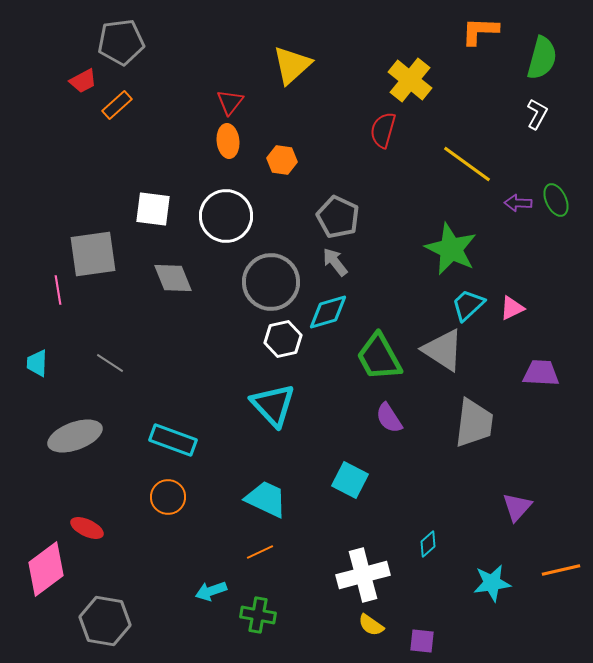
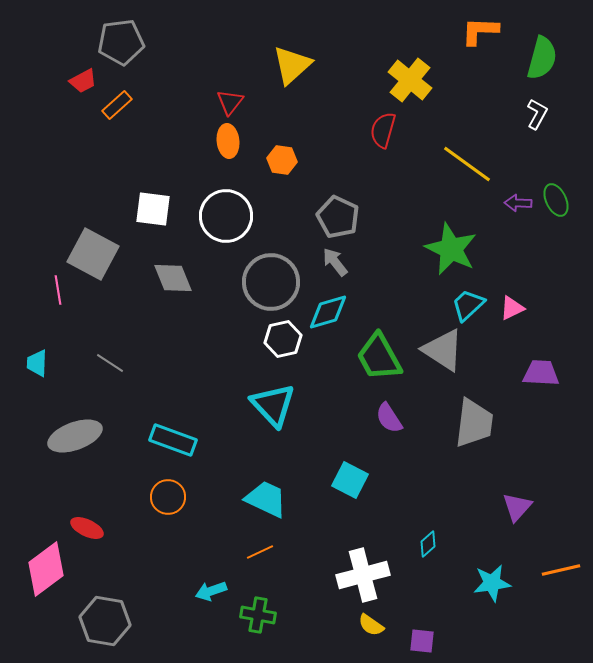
gray square at (93, 254): rotated 36 degrees clockwise
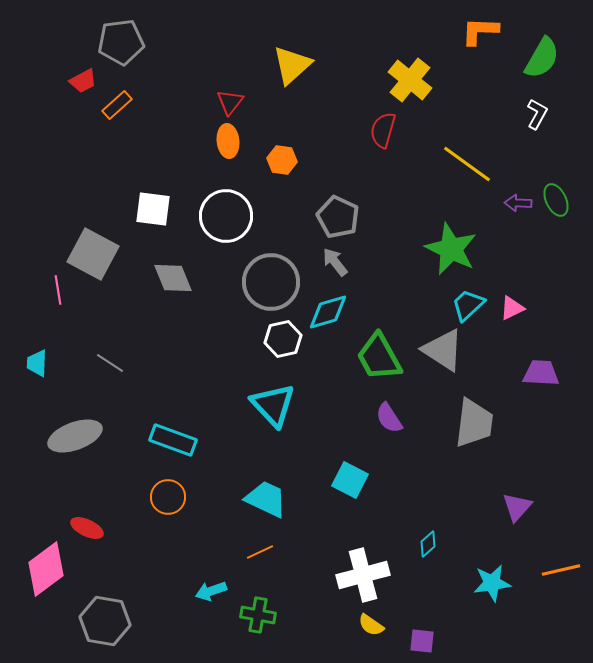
green semicircle at (542, 58): rotated 15 degrees clockwise
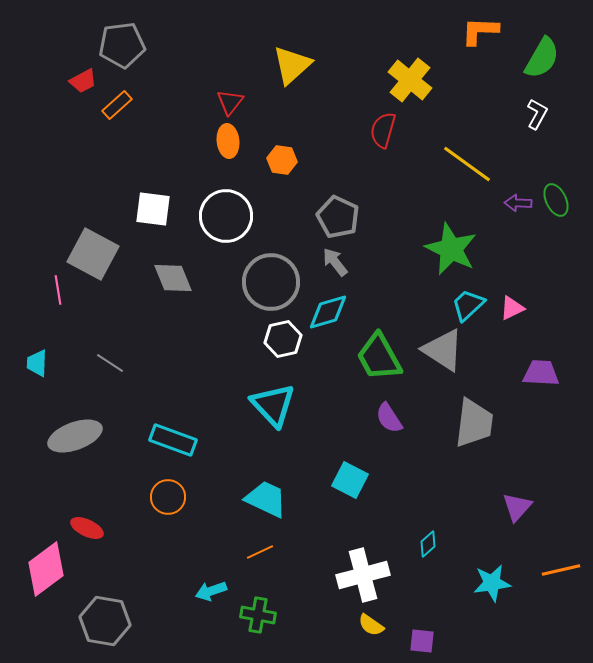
gray pentagon at (121, 42): moved 1 px right, 3 px down
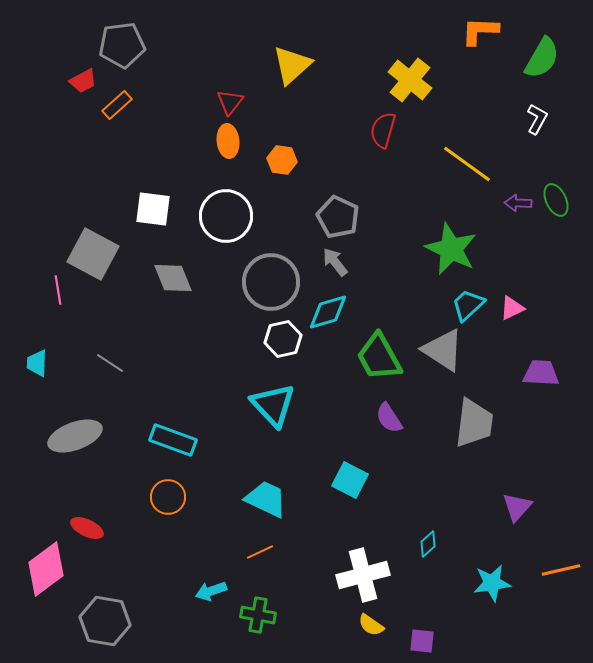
white L-shape at (537, 114): moved 5 px down
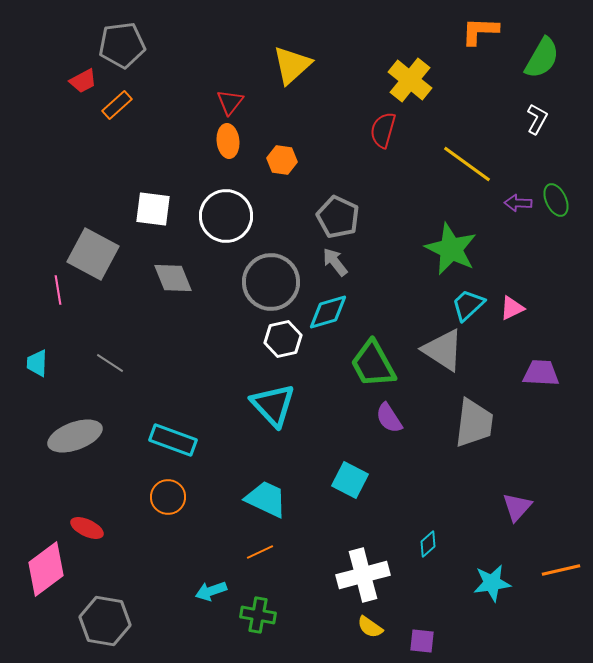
green trapezoid at (379, 357): moved 6 px left, 7 px down
yellow semicircle at (371, 625): moved 1 px left, 2 px down
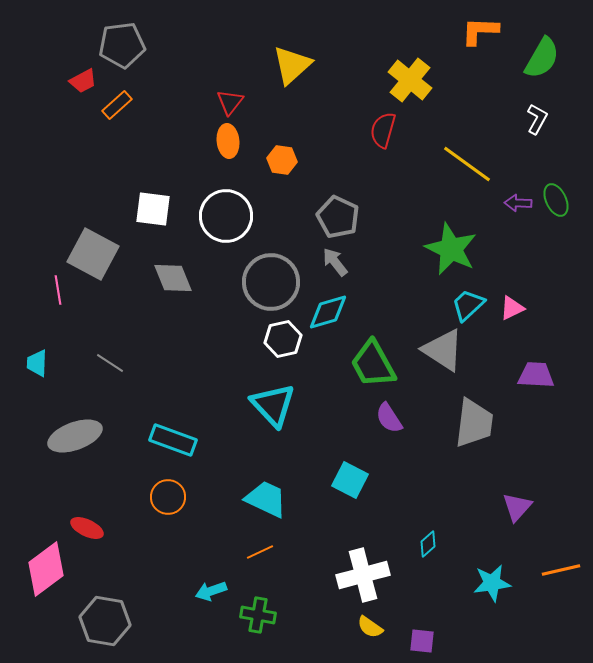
purple trapezoid at (541, 373): moved 5 px left, 2 px down
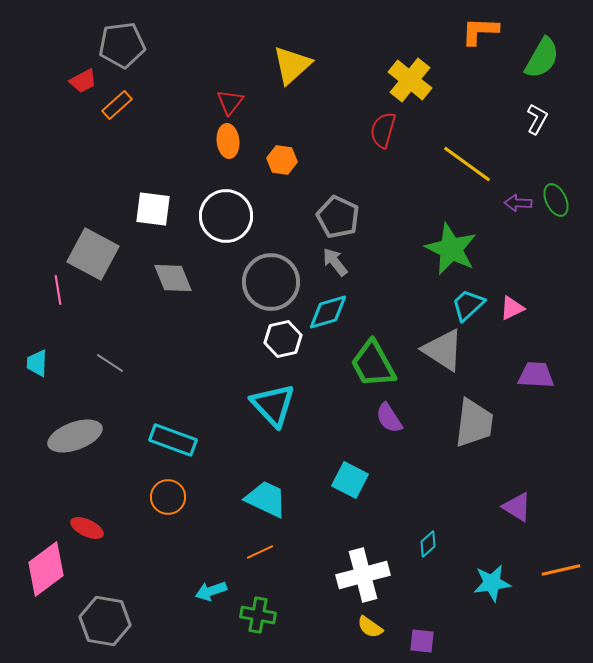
purple triangle at (517, 507): rotated 40 degrees counterclockwise
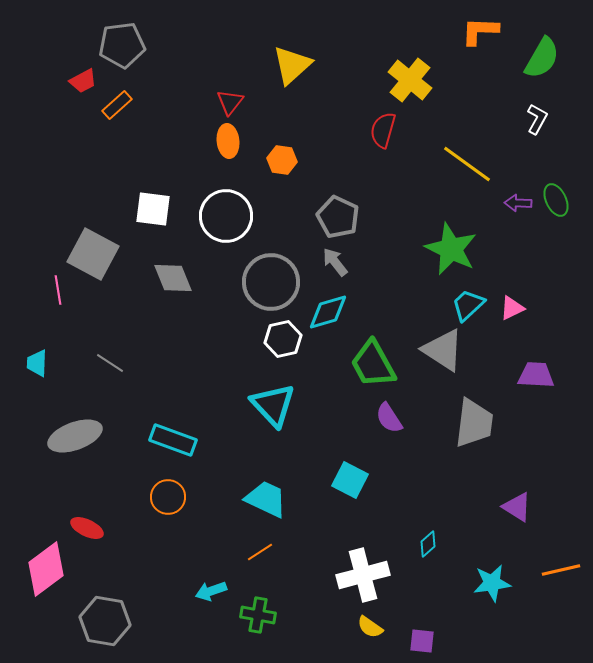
orange line at (260, 552): rotated 8 degrees counterclockwise
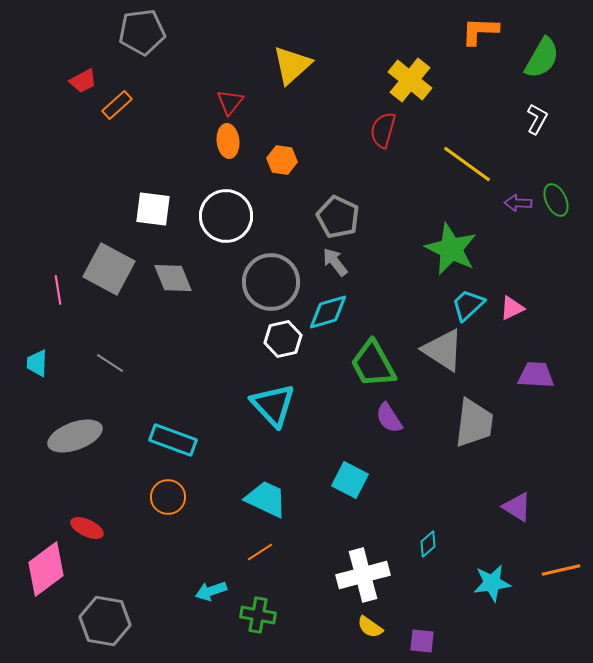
gray pentagon at (122, 45): moved 20 px right, 13 px up
gray square at (93, 254): moved 16 px right, 15 px down
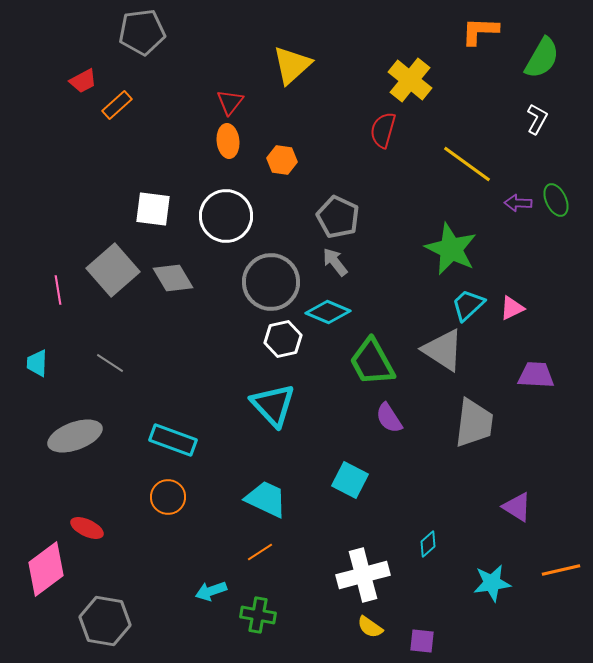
gray square at (109, 269): moved 4 px right, 1 px down; rotated 21 degrees clockwise
gray diamond at (173, 278): rotated 9 degrees counterclockwise
cyan diamond at (328, 312): rotated 39 degrees clockwise
green trapezoid at (373, 364): moved 1 px left, 2 px up
